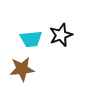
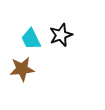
cyan trapezoid: rotated 70 degrees clockwise
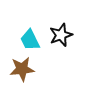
cyan trapezoid: moved 1 px left, 1 px down
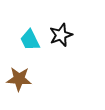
brown star: moved 3 px left, 10 px down; rotated 10 degrees clockwise
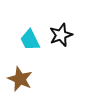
brown star: moved 1 px right; rotated 20 degrees clockwise
